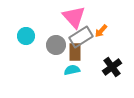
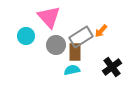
pink triangle: moved 25 px left
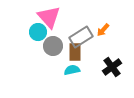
orange arrow: moved 2 px right, 1 px up
cyan circle: moved 12 px right, 4 px up
gray circle: moved 3 px left, 1 px down
